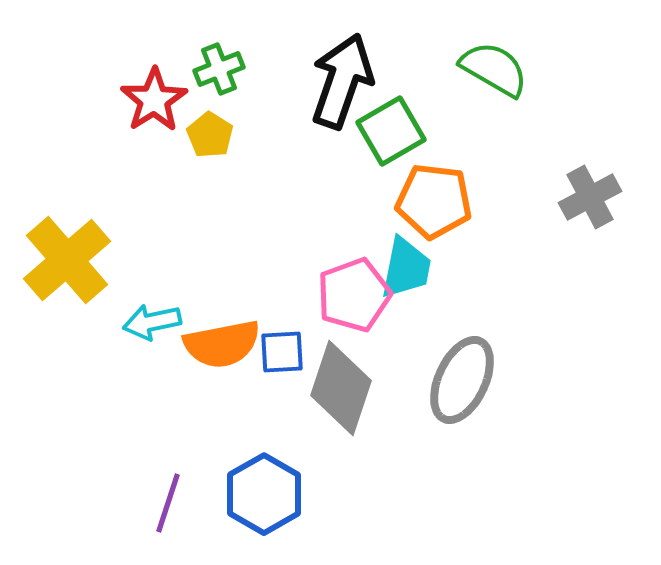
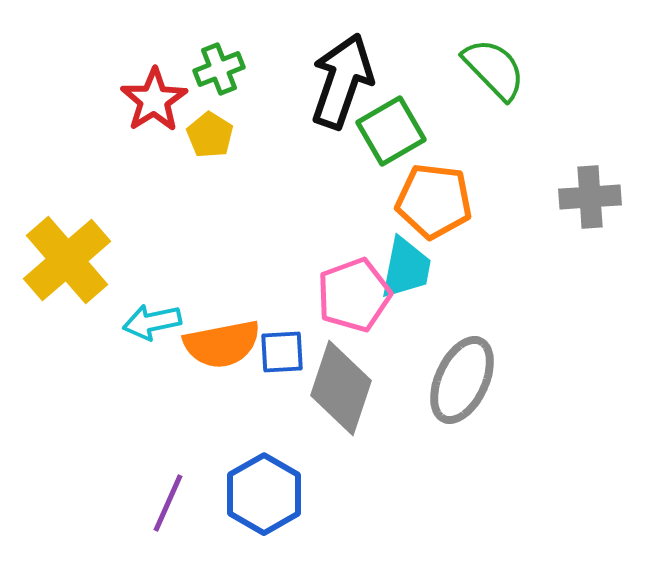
green semicircle: rotated 16 degrees clockwise
gray cross: rotated 24 degrees clockwise
purple line: rotated 6 degrees clockwise
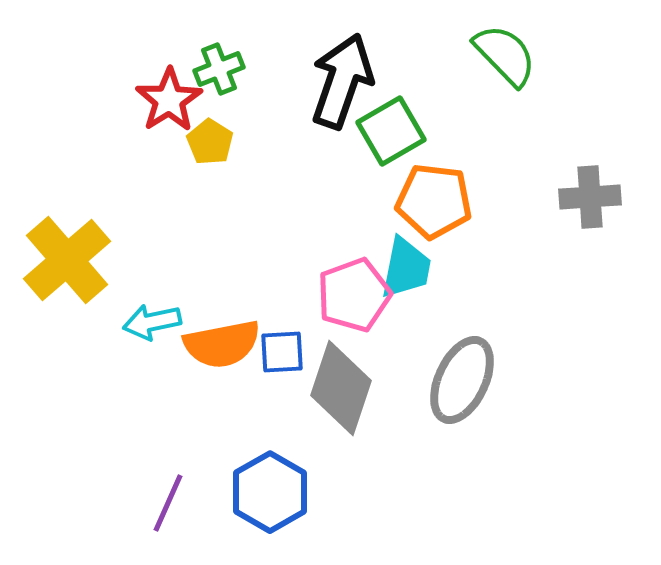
green semicircle: moved 11 px right, 14 px up
red star: moved 15 px right
yellow pentagon: moved 7 px down
blue hexagon: moved 6 px right, 2 px up
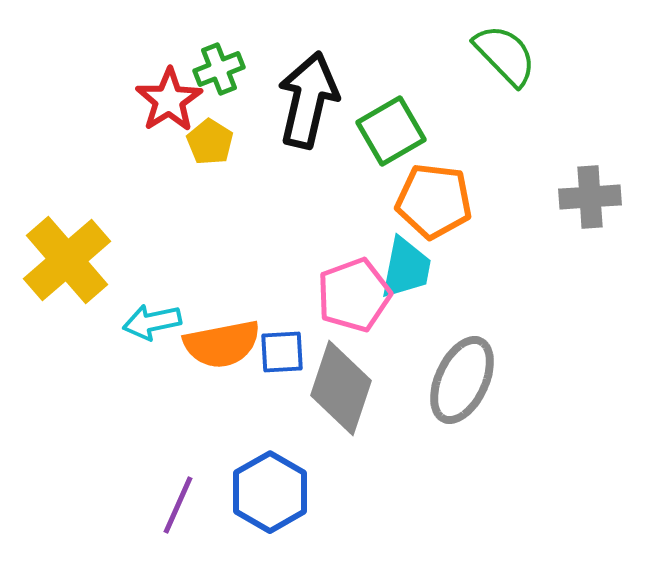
black arrow: moved 34 px left, 19 px down; rotated 6 degrees counterclockwise
purple line: moved 10 px right, 2 px down
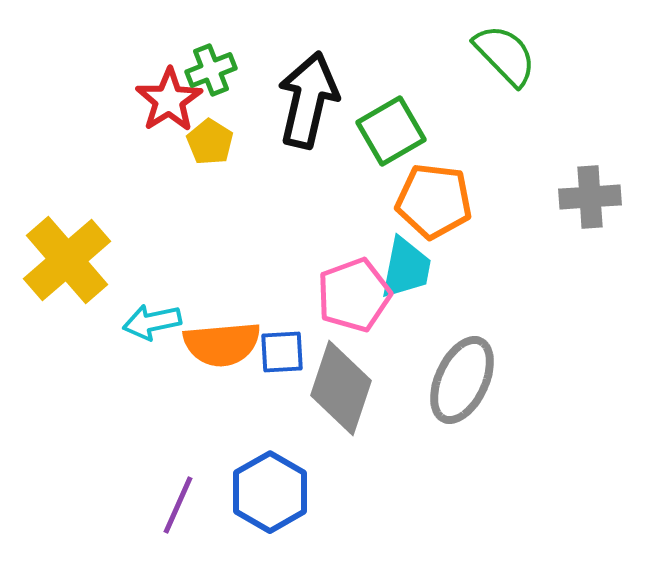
green cross: moved 8 px left, 1 px down
orange semicircle: rotated 6 degrees clockwise
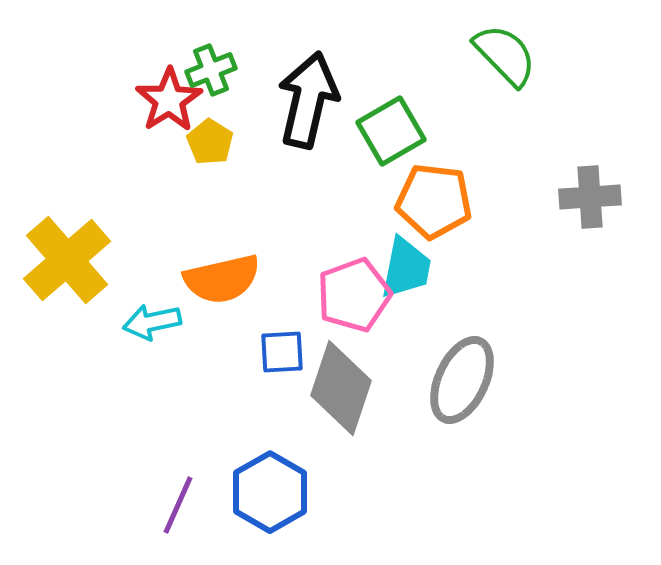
orange semicircle: moved 65 px up; rotated 8 degrees counterclockwise
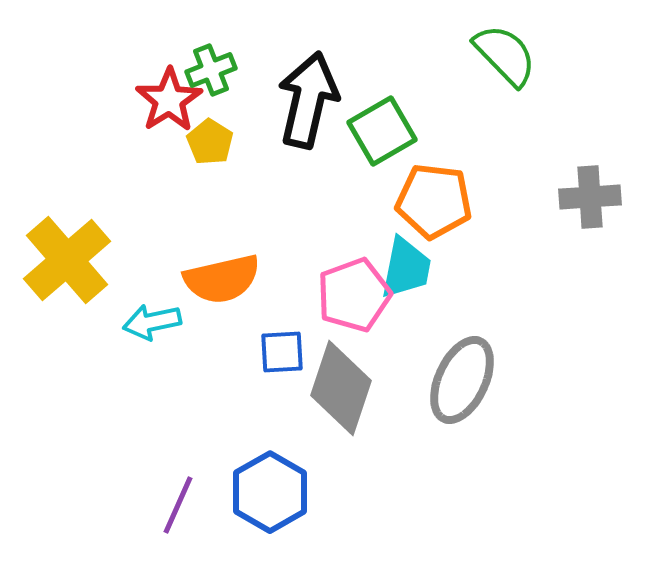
green square: moved 9 px left
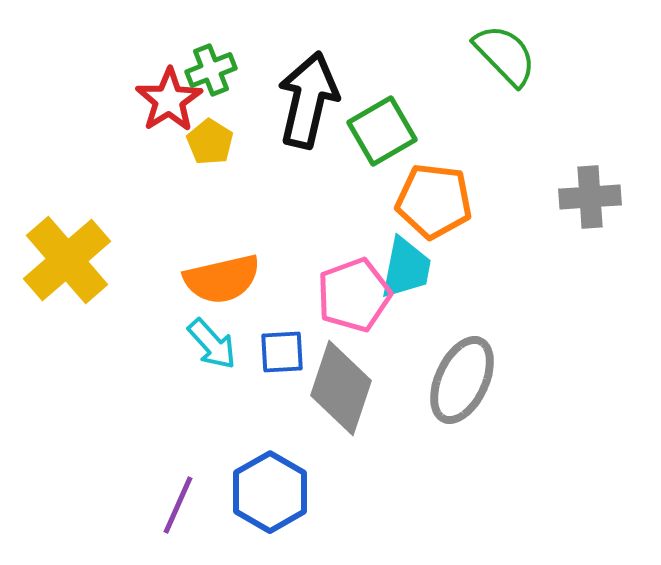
cyan arrow: moved 60 px right, 22 px down; rotated 120 degrees counterclockwise
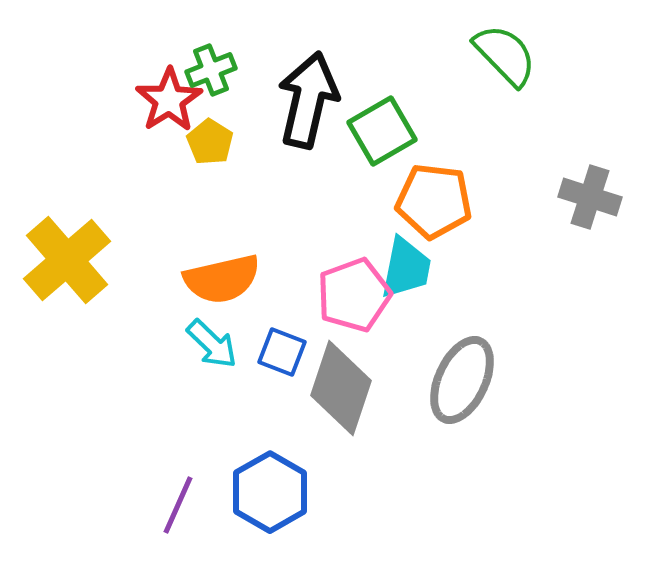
gray cross: rotated 22 degrees clockwise
cyan arrow: rotated 4 degrees counterclockwise
blue square: rotated 24 degrees clockwise
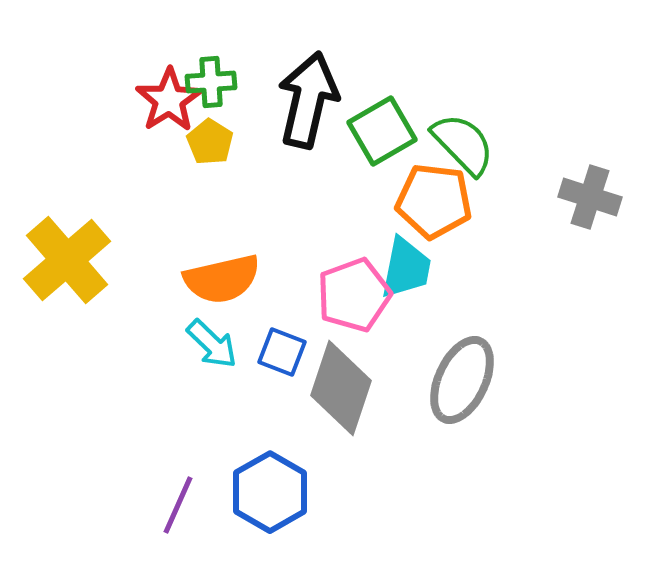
green semicircle: moved 42 px left, 89 px down
green cross: moved 12 px down; rotated 18 degrees clockwise
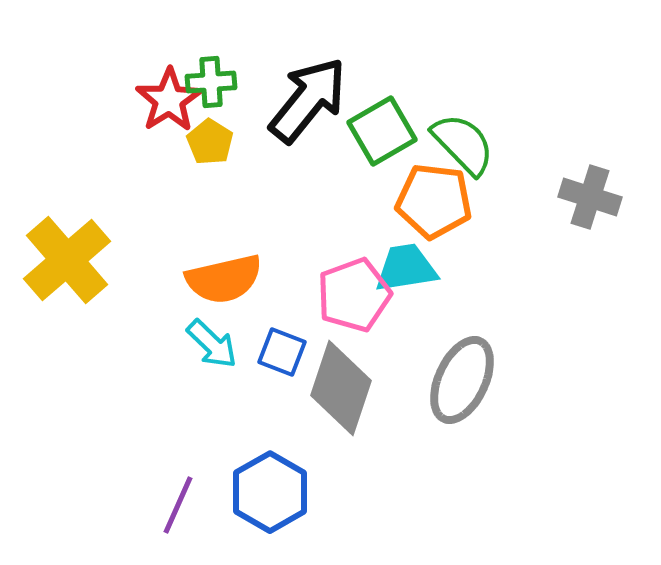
black arrow: rotated 26 degrees clockwise
cyan trapezoid: rotated 110 degrees counterclockwise
orange semicircle: moved 2 px right
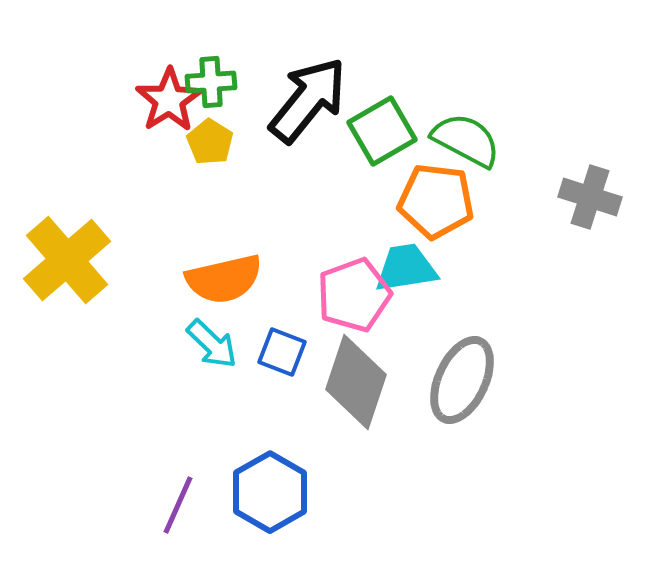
green semicircle: moved 3 px right, 4 px up; rotated 18 degrees counterclockwise
orange pentagon: moved 2 px right
gray diamond: moved 15 px right, 6 px up
